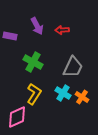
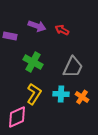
purple arrow: rotated 42 degrees counterclockwise
red arrow: rotated 32 degrees clockwise
cyan cross: moved 2 px left, 1 px down; rotated 28 degrees counterclockwise
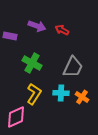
green cross: moved 1 px left, 1 px down
cyan cross: moved 1 px up
pink diamond: moved 1 px left
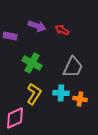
orange cross: moved 2 px left, 2 px down; rotated 24 degrees counterclockwise
pink diamond: moved 1 px left, 1 px down
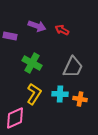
cyan cross: moved 1 px left, 1 px down
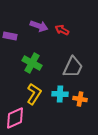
purple arrow: moved 2 px right
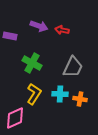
red arrow: rotated 16 degrees counterclockwise
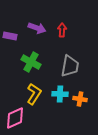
purple arrow: moved 2 px left, 2 px down
red arrow: rotated 80 degrees clockwise
green cross: moved 1 px left, 1 px up
gray trapezoid: moved 3 px left, 1 px up; rotated 15 degrees counterclockwise
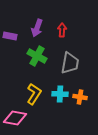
purple arrow: rotated 90 degrees clockwise
green cross: moved 6 px right, 6 px up
gray trapezoid: moved 3 px up
orange cross: moved 2 px up
pink diamond: rotated 35 degrees clockwise
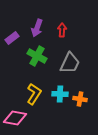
purple rectangle: moved 2 px right, 2 px down; rotated 48 degrees counterclockwise
gray trapezoid: rotated 15 degrees clockwise
orange cross: moved 2 px down
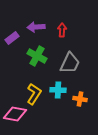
purple arrow: moved 1 px left, 1 px up; rotated 66 degrees clockwise
cyan cross: moved 2 px left, 4 px up
pink diamond: moved 4 px up
